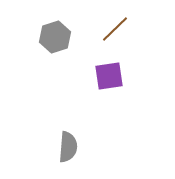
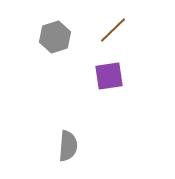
brown line: moved 2 px left, 1 px down
gray semicircle: moved 1 px up
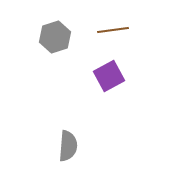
brown line: rotated 36 degrees clockwise
purple square: rotated 20 degrees counterclockwise
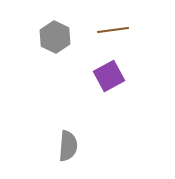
gray hexagon: rotated 16 degrees counterclockwise
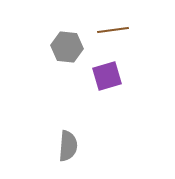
gray hexagon: moved 12 px right, 10 px down; rotated 20 degrees counterclockwise
purple square: moved 2 px left; rotated 12 degrees clockwise
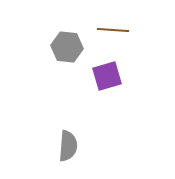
brown line: rotated 12 degrees clockwise
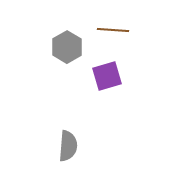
gray hexagon: rotated 24 degrees clockwise
